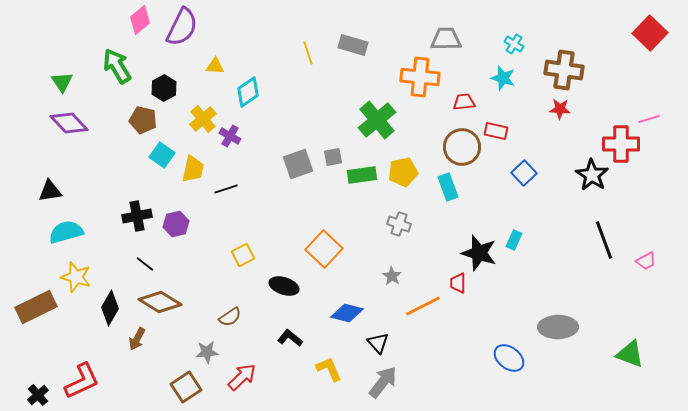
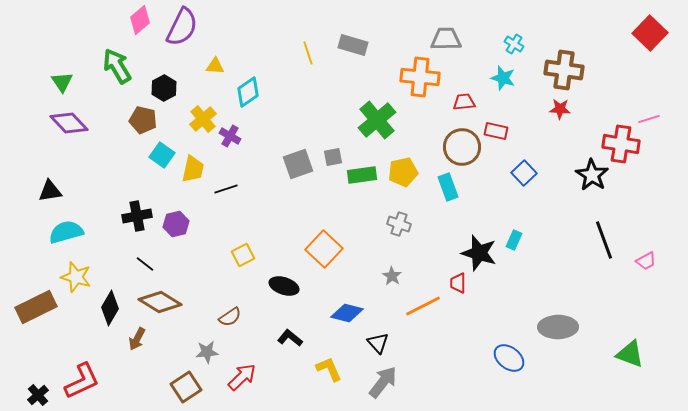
red cross at (621, 144): rotated 9 degrees clockwise
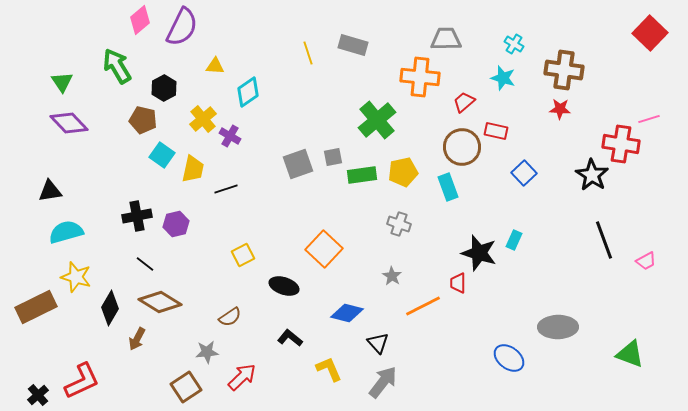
red trapezoid at (464, 102): rotated 35 degrees counterclockwise
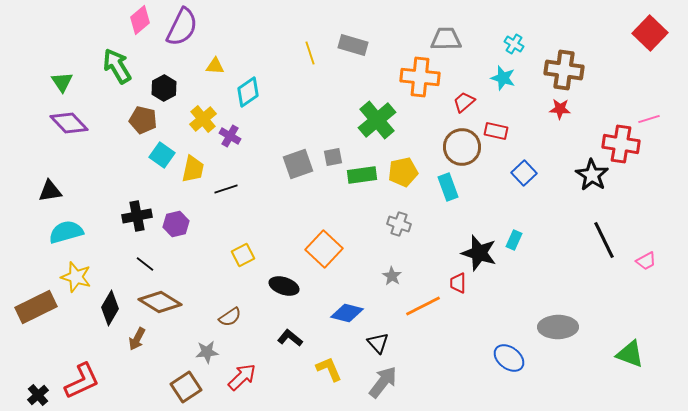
yellow line at (308, 53): moved 2 px right
black line at (604, 240): rotated 6 degrees counterclockwise
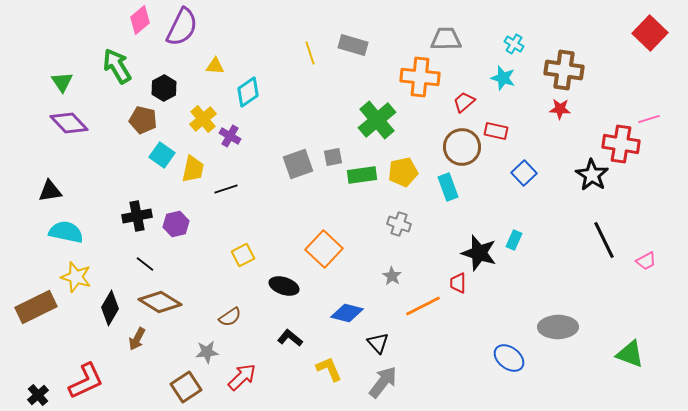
cyan semicircle at (66, 232): rotated 28 degrees clockwise
red L-shape at (82, 381): moved 4 px right
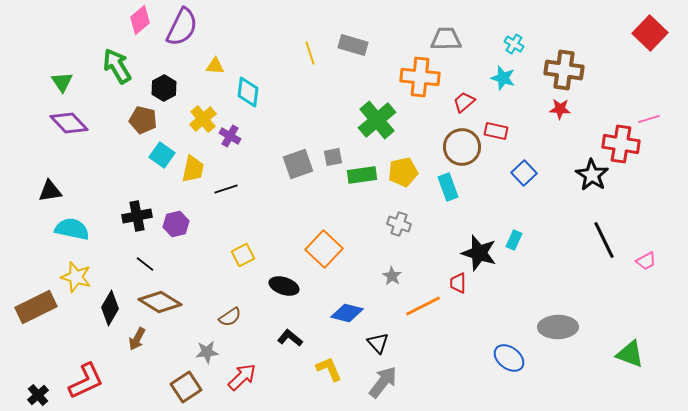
cyan diamond at (248, 92): rotated 48 degrees counterclockwise
cyan semicircle at (66, 232): moved 6 px right, 3 px up
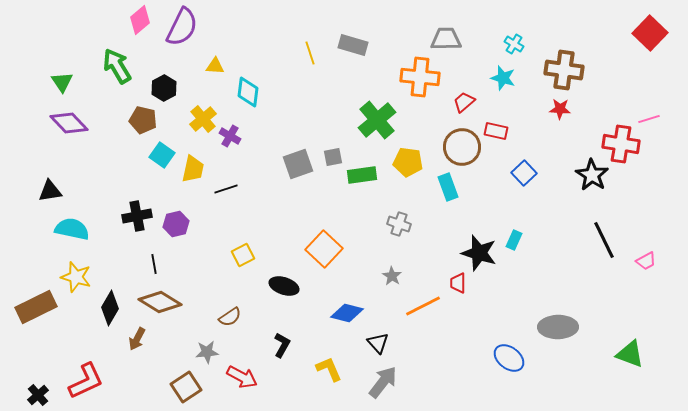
yellow pentagon at (403, 172): moved 5 px right, 10 px up; rotated 20 degrees clockwise
black line at (145, 264): moved 9 px right; rotated 42 degrees clockwise
black L-shape at (290, 338): moved 8 px left, 7 px down; rotated 80 degrees clockwise
red arrow at (242, 377): rotated 72 degrees clockwise
